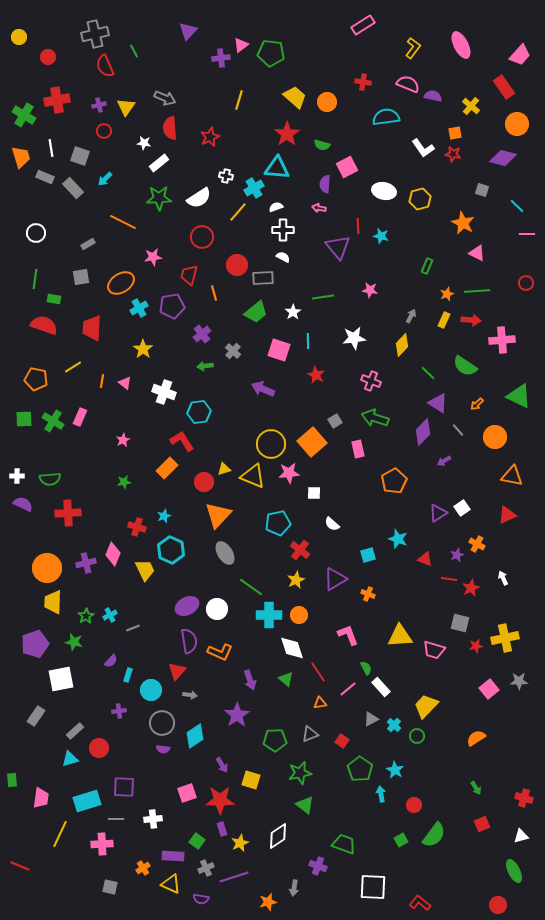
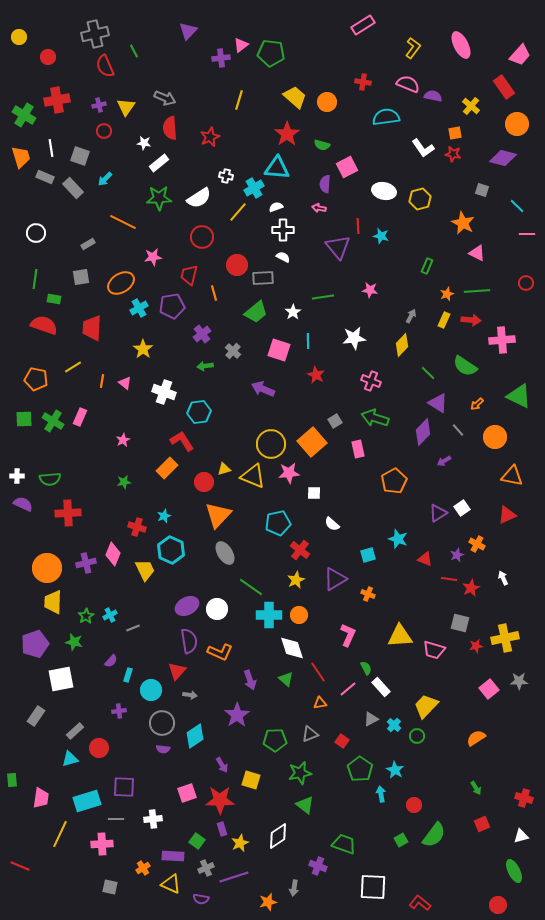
pink L-shape at (348, 635): rotated 45 degrees clockwise
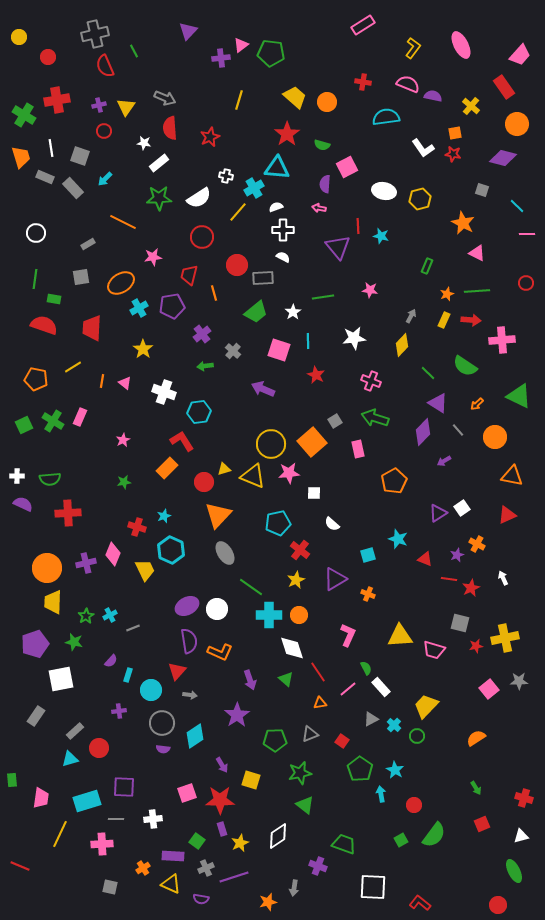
green square at (24, 419): moved 6 px down; rotated 24 degrees counterclockwise
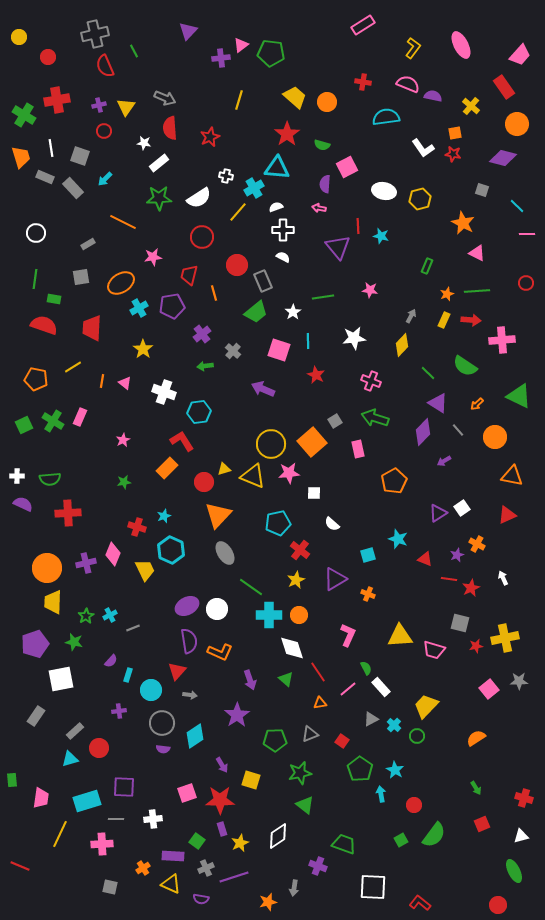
gray rectangle at (263, 278): moved 3 px down; rotated 70 degrees clockwise
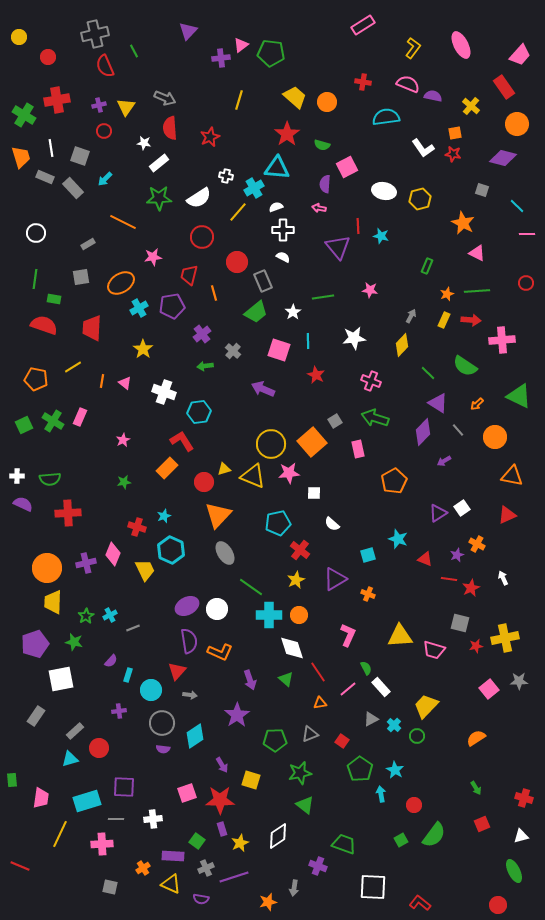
red circle at (237, 265): moved 3 px up
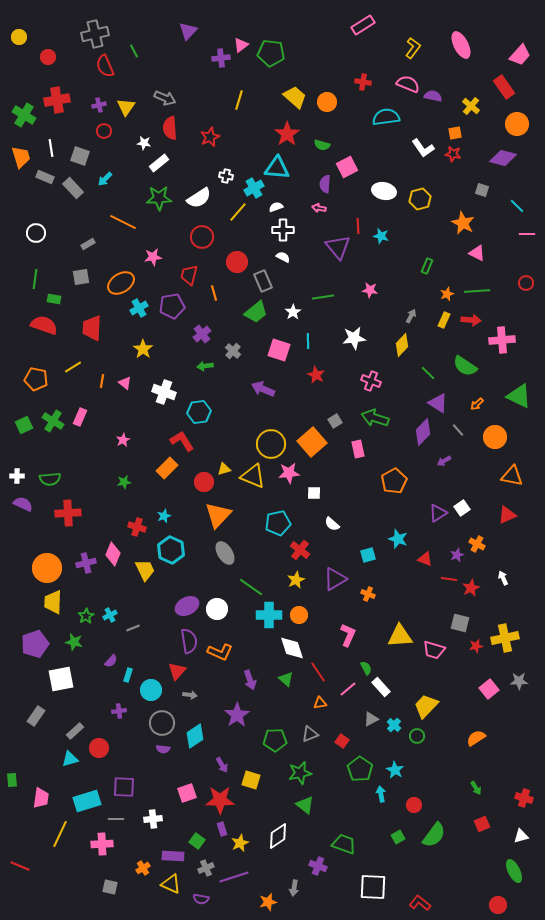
green square at (401, 840): moved 3 px left, 3 px up
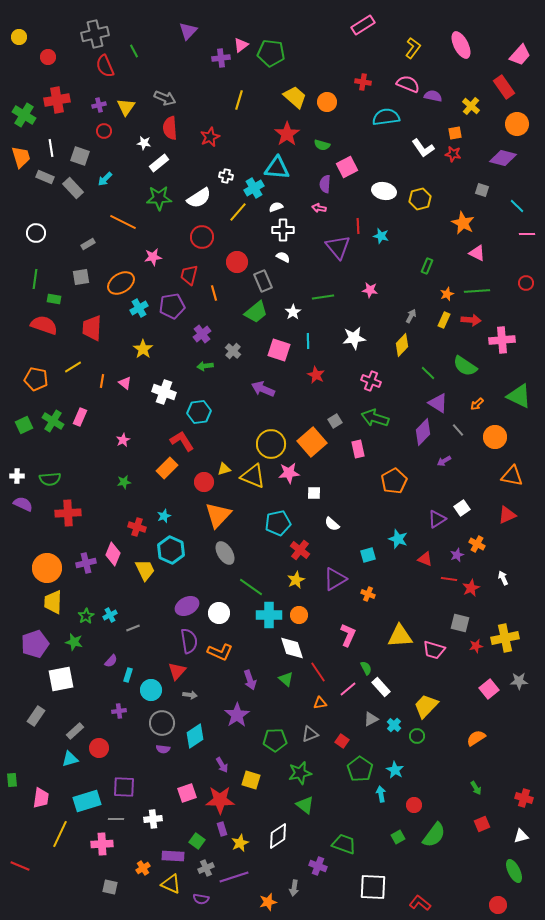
purple triangle at (438, 513): moved 1 px left, 6 px down
white circle at (217, 609): moved 2 px right, 4 px down
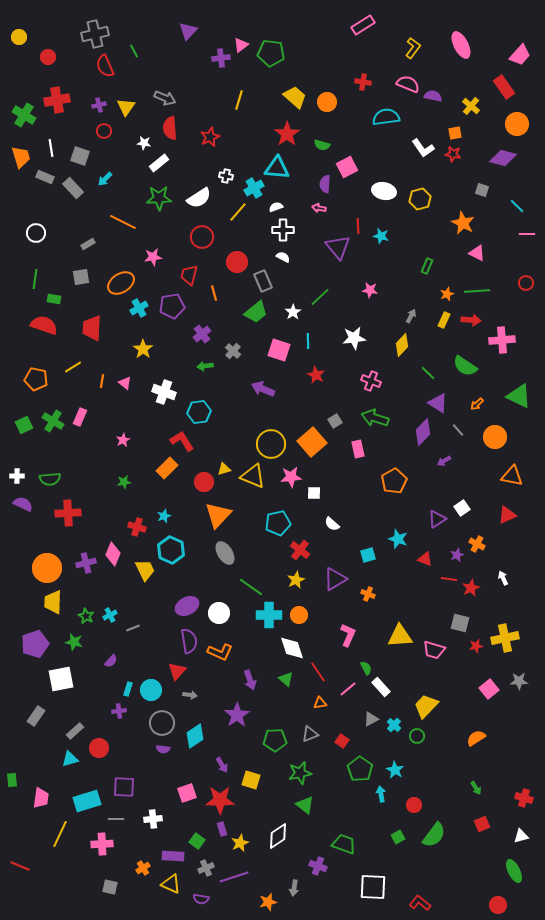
green line at (323, 297): moved 3 px left; rotated 35 degrees counterclockwise
pink star at (289, 473): moved 2 px right, 4 px down
green star at (86, 616): rotated 14 degrees counterclockwise
cyan rectangle at (128, 675): moved 14 px down
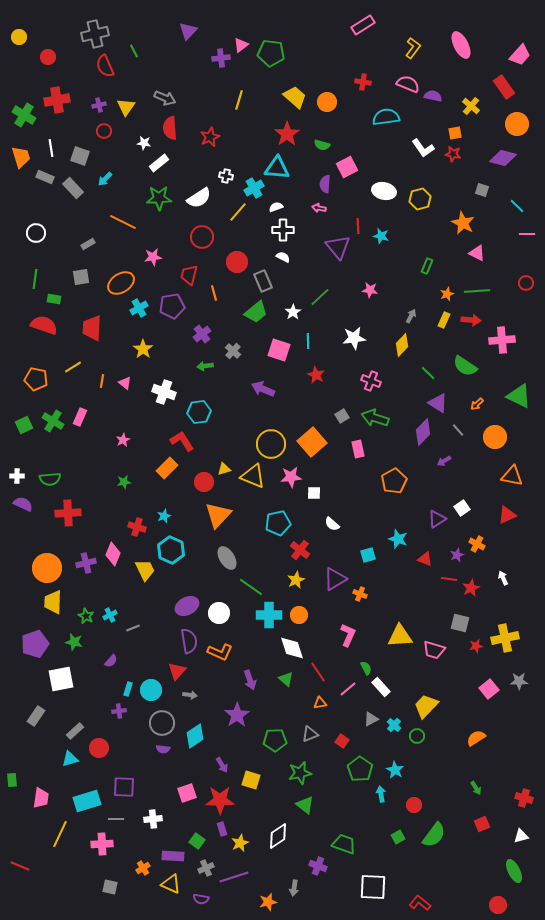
gray square at (335, 421): moved 7 px right, 5 px up
gray ellipse at (225, 553): moved 2 px right, 5 px down
orange cross at (368, 594): moved 8 px left
